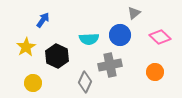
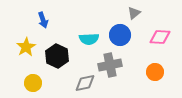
blue arrow: rotated 126 degrees clockwise
pink diamond: rotated 40 degrees counterclockwise
gray diamond: moved 1 px down; rotated 55 degrees clockwise
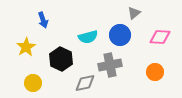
cyan semicircle: moved 1 px left, 2 px up; rotated 12 degrees counterclockwise
black hexagon: moved 4 px right, 3 px down
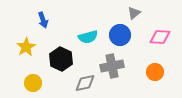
gray cross: moved 2 px right, 1 px down
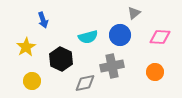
yellow circle: moved 1 px left, 2 px up
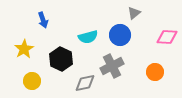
pink diamond: moved 7 px right
yellow star: moved 2 px left, 2 px down
gray cross: rotated 15 degrees counterclockwise
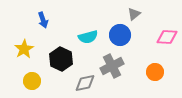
gray triangle: moved 1 px down
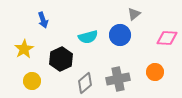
pink diamond: moved 1 px down
black hexagon: rotated 10 degrees clockwise
gray cross: moved 6 px right, 13 px down; rotated 15 degrees clockwise
gray diamond: rotated 30 degrees counterclockwise
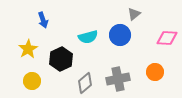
yellow star: moved 4 px right
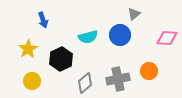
orange circle: moved 6 px left, 1 px up
